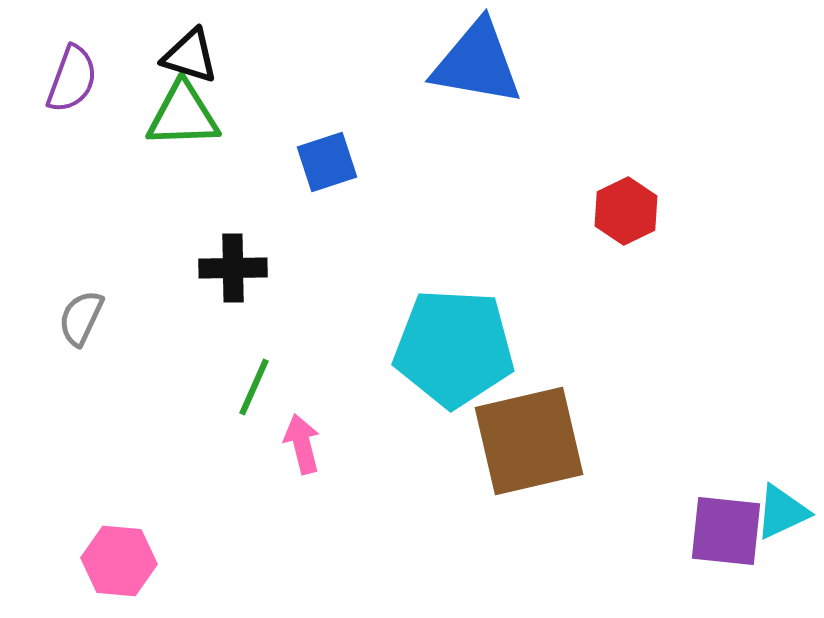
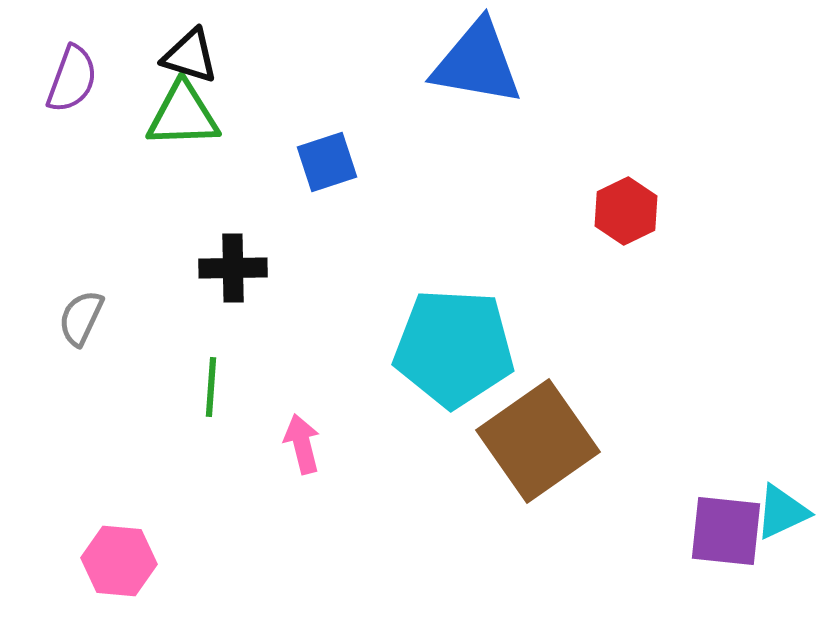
green line: moved 43 px left; rotated 20 degrees counterclockwise
brown square: moved 9 px right; rotated 22 degrees counterclockwise
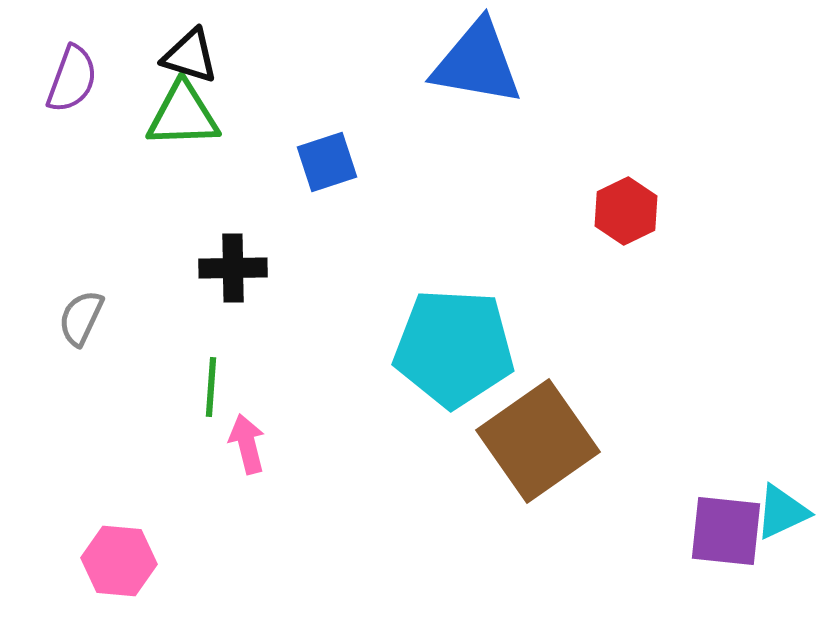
pink arrow: moved 55 px left
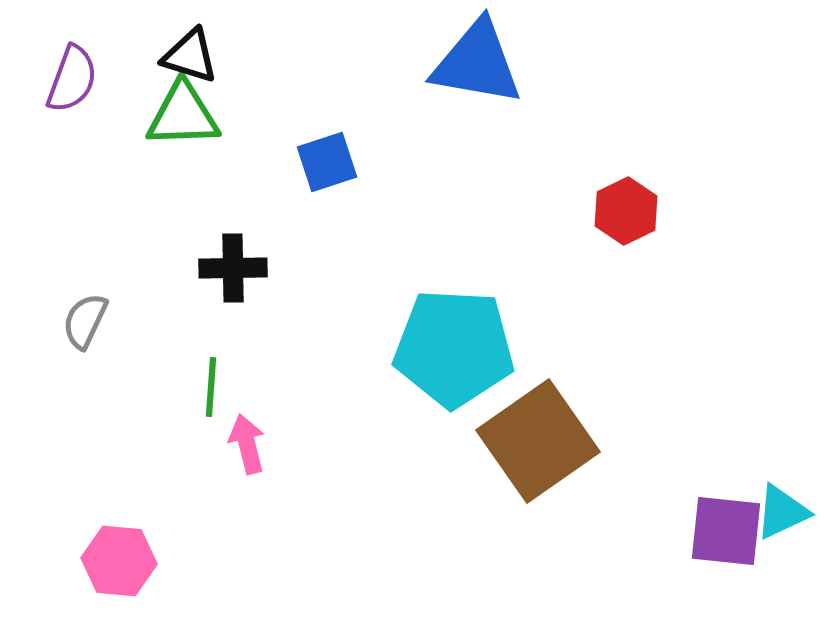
gray semicircle: moved 4 px right, 3 px down
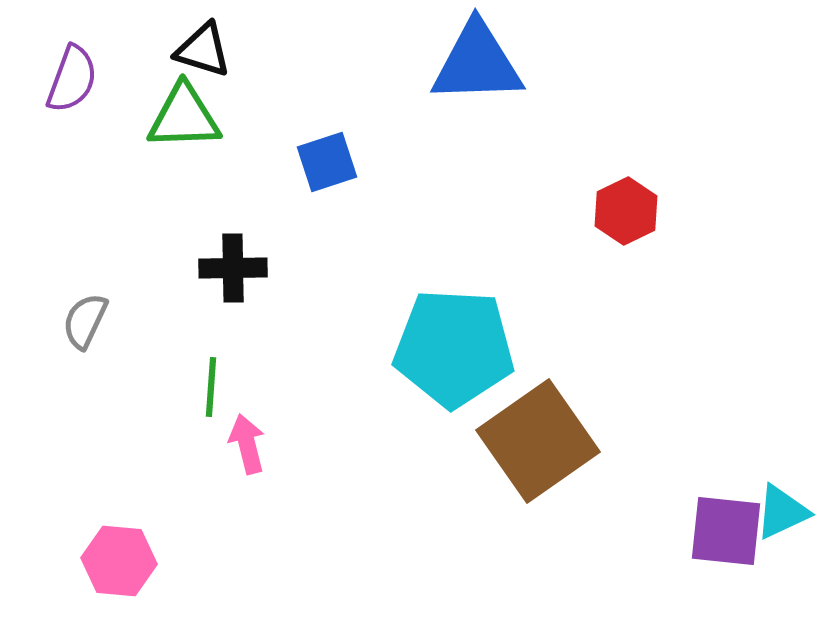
black triangle: moved 13 px right, 6 px up
blue triangle: rotated 12 degrees counterclockwise
green triangle: moved 1 px right, 2 px down
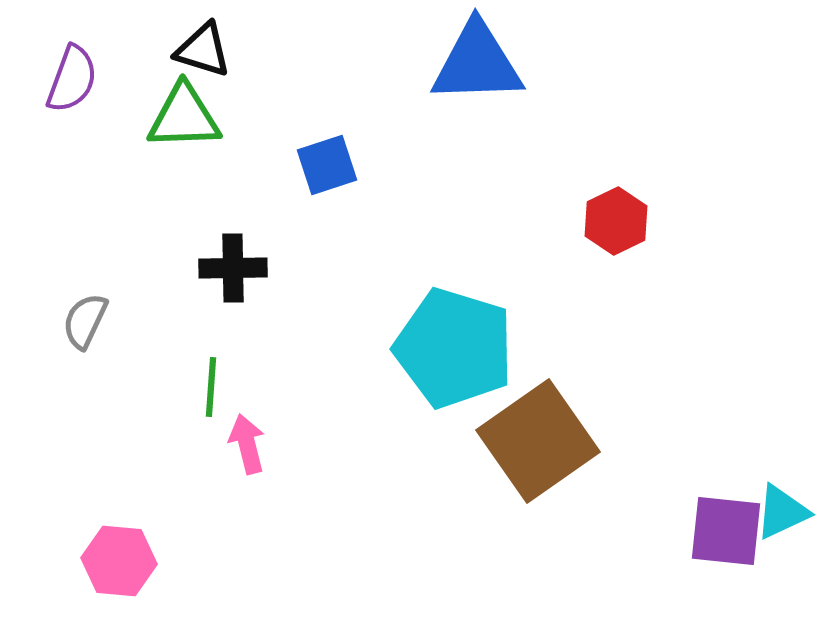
blue square: moved 3 px down
red hexagon: moved 10 px left, 10 px down
cyan pentagon: rotated 14 degrees clockwise
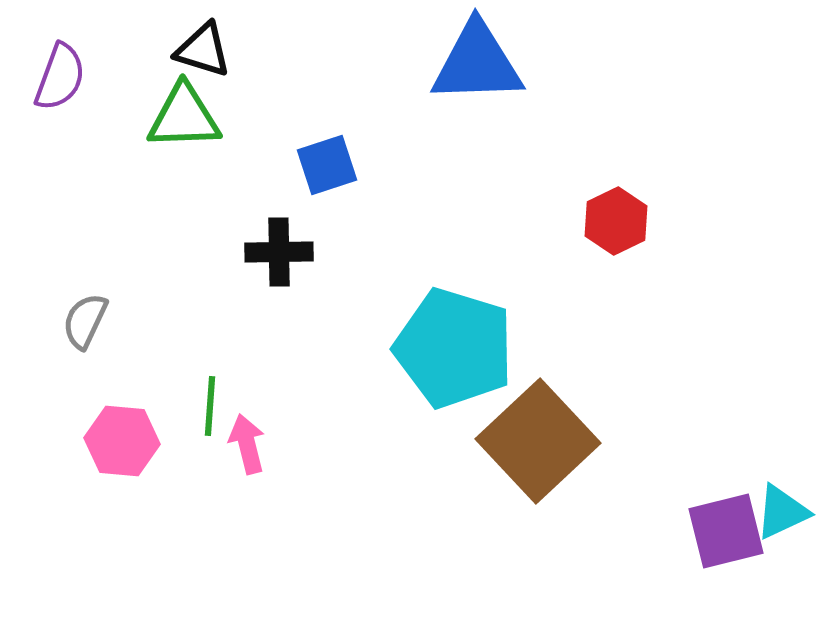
purple semicircle: moved 12 px left, 2 px up
black cross: moved 46 px right, 16 px up
green line: moved 1 px left, 19 px down
brown square: rotated 8 degrees counterclockwise
purple square: rotated 20 degrees counterclockwise
pink hexagon: moved 3 px right, 120 px up
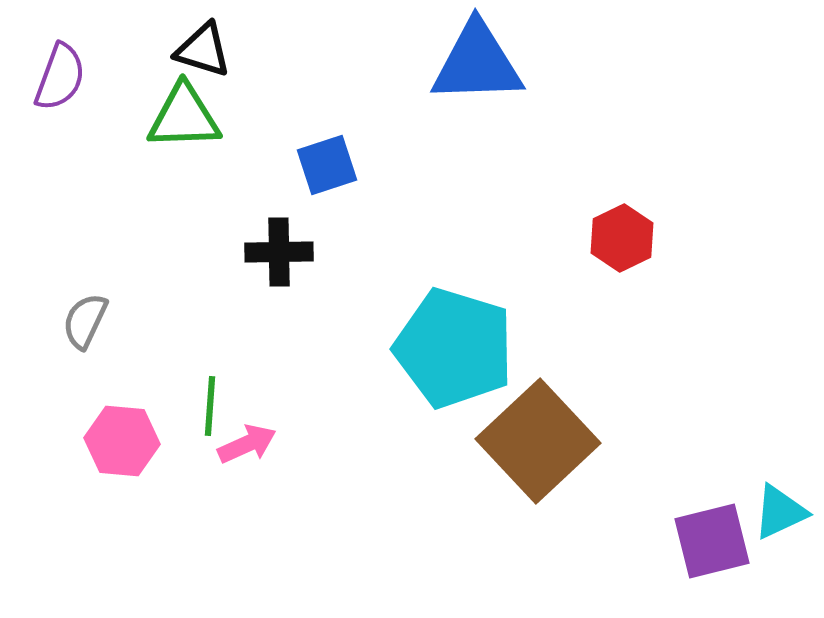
red hexagon: moved 6 px right, 17 px down
pink arrow: rotated 80 degrees clockwise
cyan triangle: moved 2 px left
purple square: moved 14 px left, 10 px down
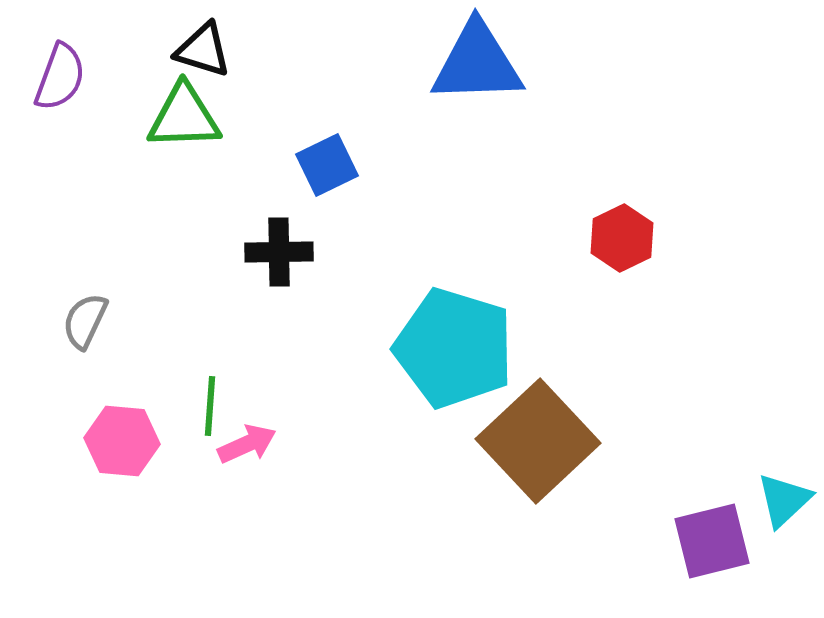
blue square: rotated 8 degrees counterclockwise
cyan triangle: moved 4 px right, 12 px up; rotated 18 degrees counterclockwise
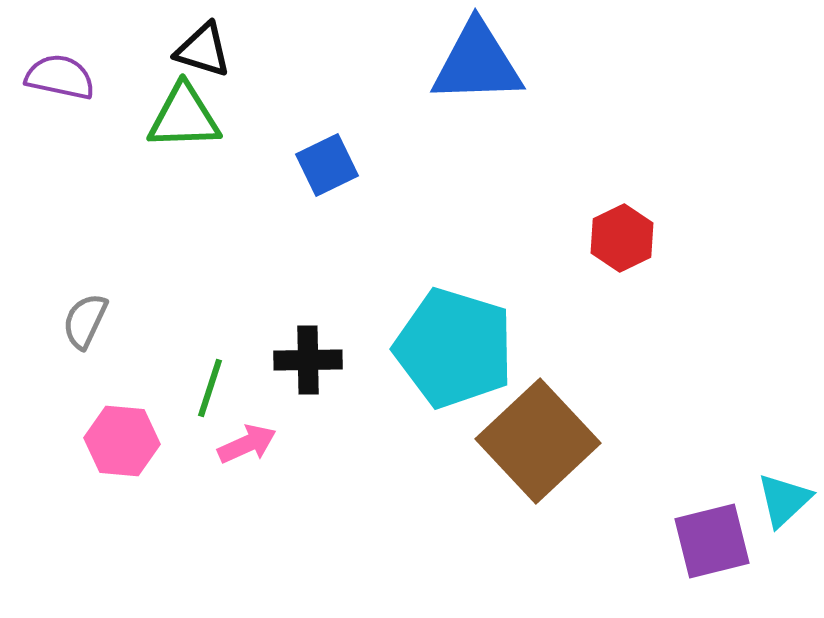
purple semicircle: rotated 98 degrees counterclockwise
black cross: moved 29 px right, 108 px down
green line: moved 18 px up; rotated 14 degrees clockwise
